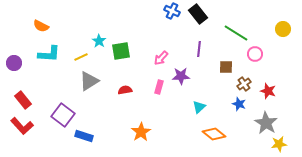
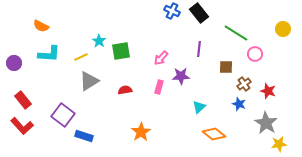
black rectangle: moved 1 px right, 1 px up
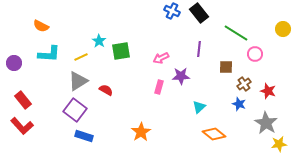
pink arrow: rotated 21 degrees clockwise
gray triangle: moved 11 px left
red semicircle: moved 19 px left; rotated 40 degrees clockwise
purple square: moved 12 px right, 5 px up
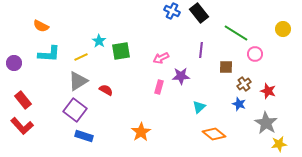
purple line: moved 2 px right, 1 px down
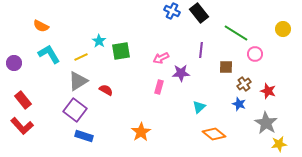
cyan L-shape: rotated 125 degrees counterclockwise
purple star: moved 3 px up
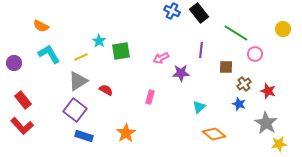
pink rectangle: moved 9 px left, 10 px down
orange star: moved 15 px left, 1 px down
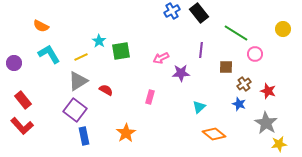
blue cross: rotated 35 degrees clockwise
blue rectangle: rotated 60 degrees clockwise
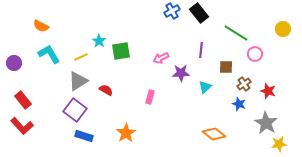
cyan triangle: moved 6 px right, 20 px up
blue rectangle: rotated 60 degrees counterclockwise
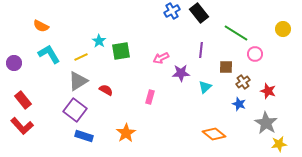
brown cross: moved 1 px left, 2 px up
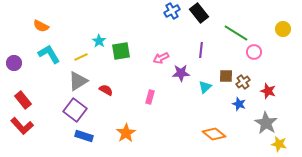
pink circle: moved 1 px left, 2 px up
brown square: moved 9 px down
yellow star: rotated 21 degrees clockwise
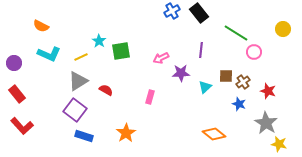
cyan L-shape: rotated 145 degrees clockwise
red rectangle: moved 6 px left, 6 px up
